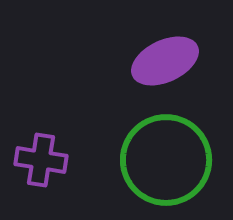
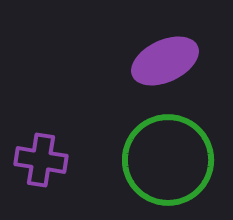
green circle: moved 2 px right
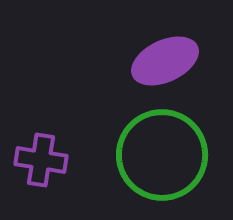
green circle: moved 6 px left, 5 px up
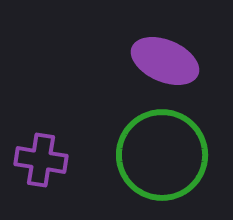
purple ellipse: rotated 48 degrees clockwise
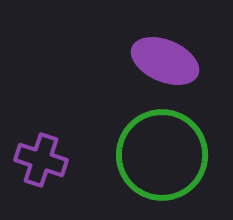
purple cross: rotated 9 degrees clockwise
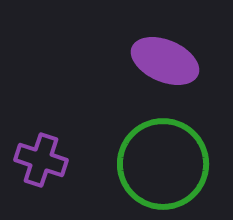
green circle: moved 1 px right, 9 px down
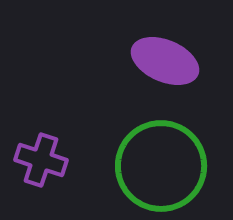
green circle: moved 2 px left, 2 px down
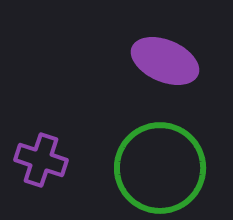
green circle: moved 1 px left, 2 px down
